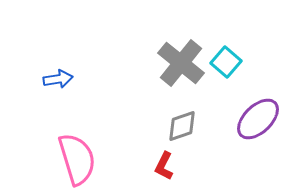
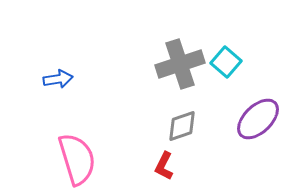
gray cross: moved 1 px left, 1 px down; rotated 33 degrees clockwise
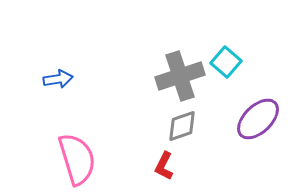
gray cross: moved 12 px down
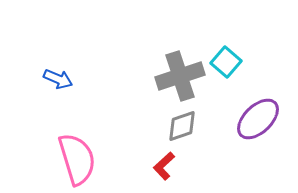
blue arrow: rotated 32 degrees clockwise
red L-shape: rotated 20 degrees clockwise
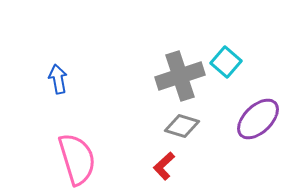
blue arrow: rotated 124 degrees counterclockwise
gray diamond: rotated 36 degrees clockwise
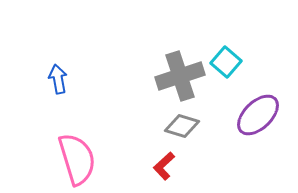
purple ellipse: moved 4 px up
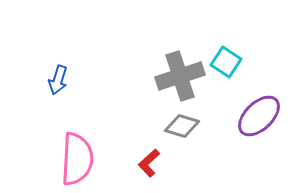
cyan square: rotated 8 degrees counterclockwise
blue arrow: moved 1 px down; rotated 152 degrees counterclockwise
purple ellipse: moved 1 px right, 1 px down
pink semicircle: rotated 20 degrees clockwise
red L-shape: moved 15 px left, 3 px up
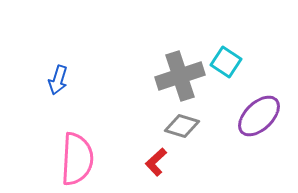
red L-shape: moved 7 px right, 1 px up
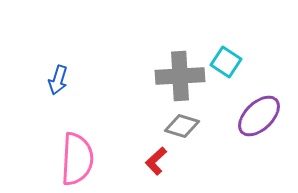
gray cross: rotated 15 degrees clockwise
red L-shape: moved 1 px up
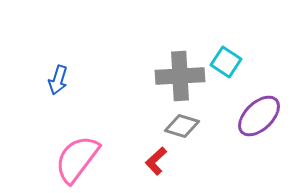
pink semicircle: rotated 146 degrees counterclockwise
